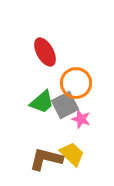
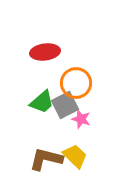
red ellipse: rotated 68 degrees counterclockwise
yellow trapezoid: moved 3 px right, 2 px down
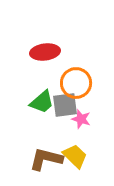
gray square: rotated 20 degrees clockwise
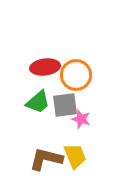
red ellipse: moved 15 px down
orange circle: moved 8 px up
green trapezoid: moved 4 px left
yellow trapezoid: rotated 24 degrees clockwise
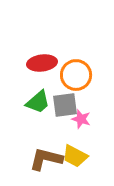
red ellipse: moved 3 px left, 4 px up
yellow trapezoid: rotated 140 degrees clockwise
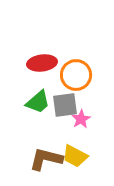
pink star: rotated 24 degrees clockwise
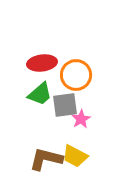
green trapezoid: moved 2 px right, 8 px up
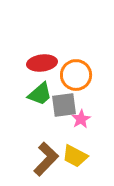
gray square: moved 1 px left
brown L-shape: rotated 120 degrees clockwise
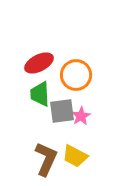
red ellipse: moved 3 px left; rotated 20 degrees counterclockwise
green trapezoid: rotated 128 degrees clockwise
gray square: moved 2 px left, 6 px down
pink star: moved 3 px up
brown L-shape: rotated 20 degrees counterclockwise
